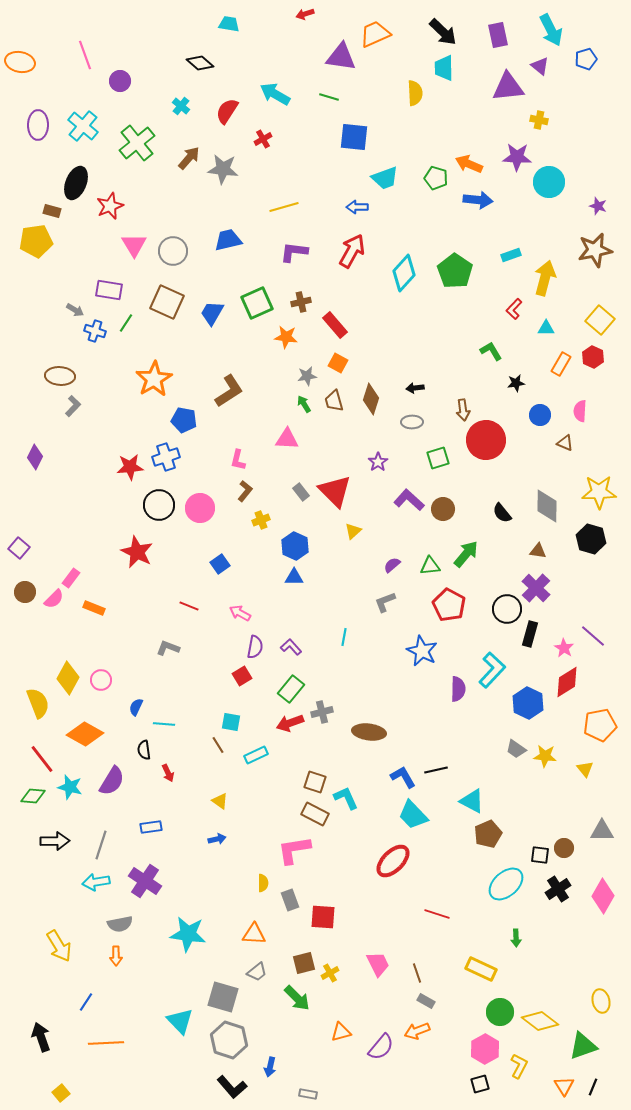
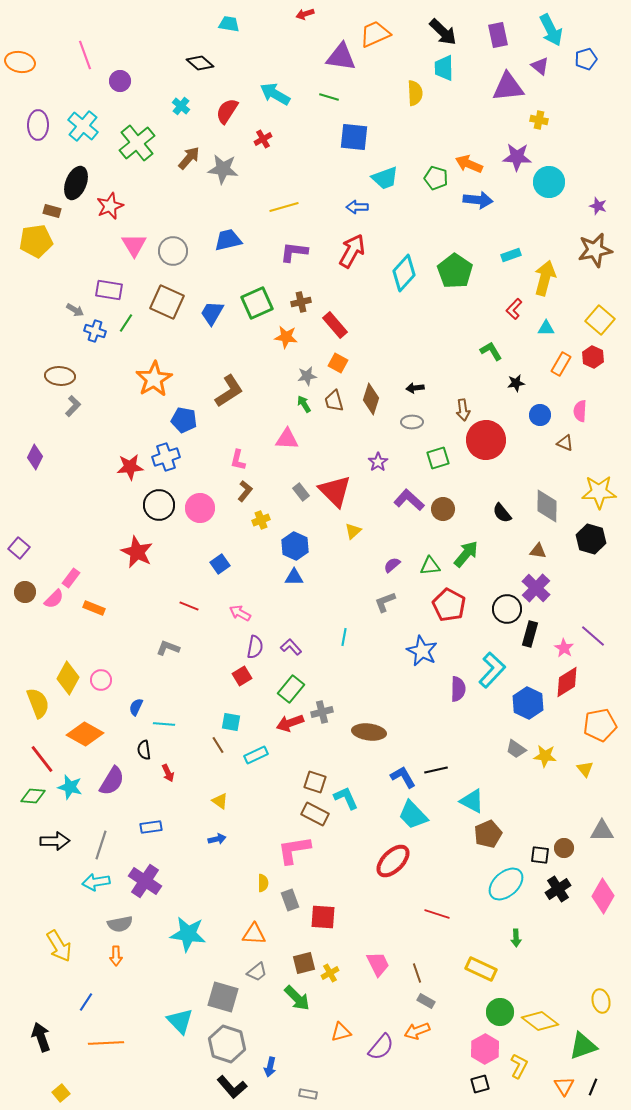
gray hexagon at (229, 1040): moved 2 px left, 4 px down
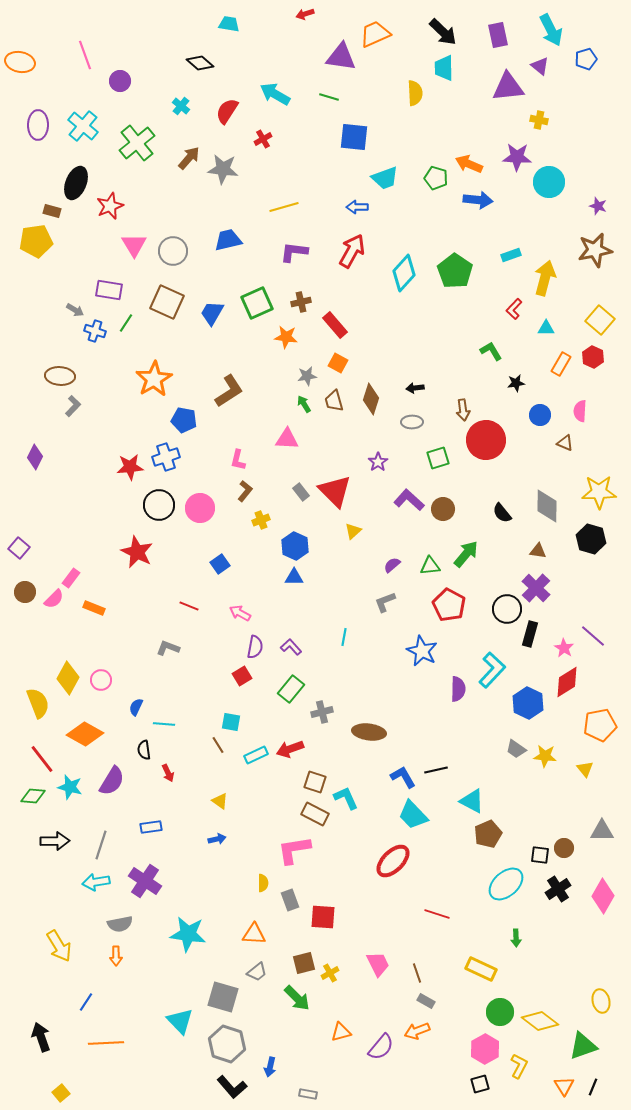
red arrow at (290, 723): moved 26 px down
